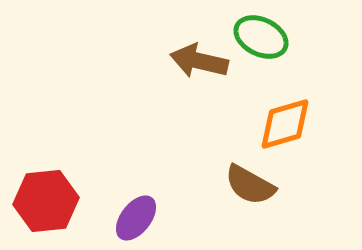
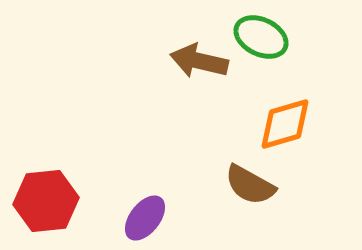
purple ellipse: moved 9 px right
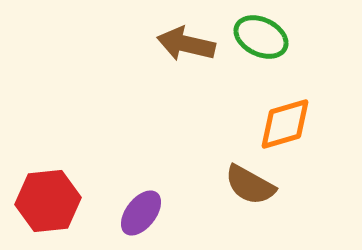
brown arrow: moved 13 px left, 17 px up
red hexagon: moved 2 px right
purple ellipse: moved 4 px left, 5 px up
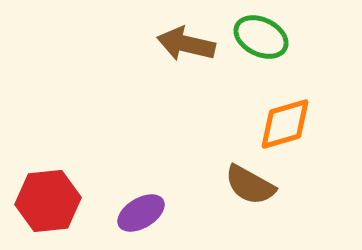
purple ellipse: rotated 21 degrees clockwise
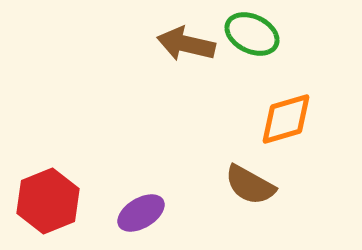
green ellipse: moved 9 px left, 3 px up
orange diamond: moved 1 px right, 5 px up
red hexagon: rotated 16 degrees counterclockwise
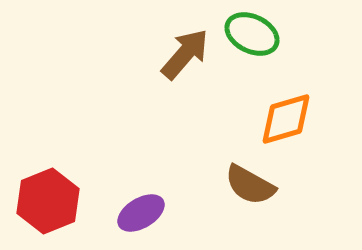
brown arrow: moved 1 px left, 10 px down; rotated 118 degrees clockwise
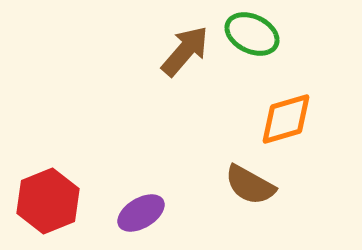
brown arrow: moved 3 px up
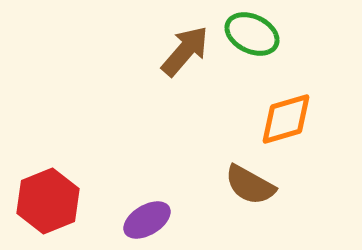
purple ellipse: moved 6 px right, 7 px down
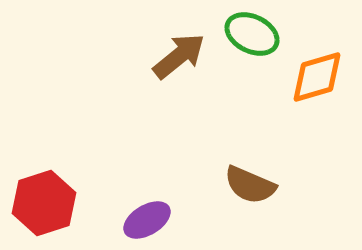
brown arrow: moved 6 px left, 5 px down; rotated 10 degrees clockwise
orange diamond: moved 31 px right, 42 px up
brown semicircle: rotated 6 degrees counterclockwise
red hexagon: moved 4 px left, 2 px down; rotated 4 degrees clockwise
